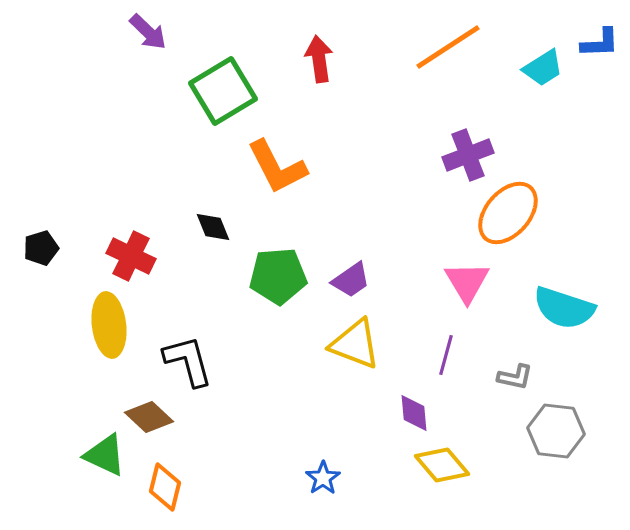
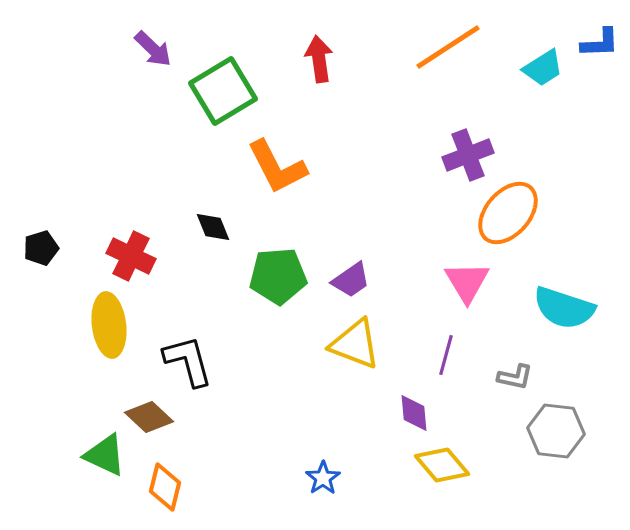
purple arrow: moved 5 px right, 17 px down
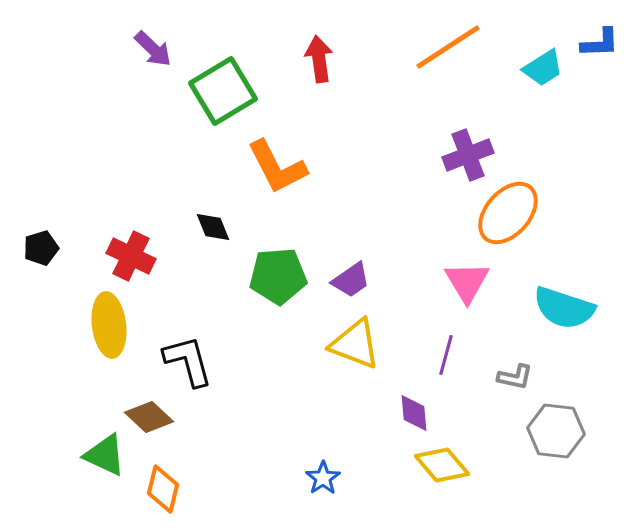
orange diamond: moved 2 px left, 2 px down
